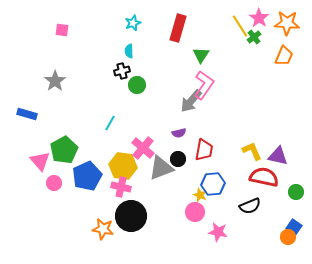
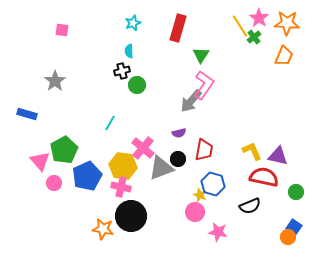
blue hexagon at (213, 184): rotated 20 degrees clockwise
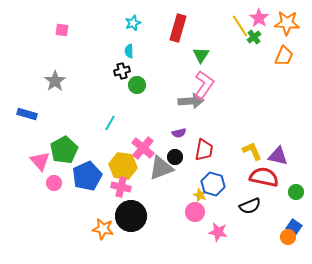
gray arrow at (191, 101): rotated 135 degrees counterclockwise
black circle at (178, 159): moved 3 px left, 2 px up
